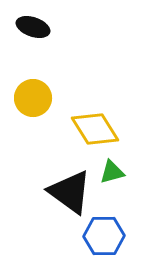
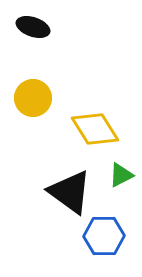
green triangle: moved 9 px right, 3 px down; rotated 12 degrees counterclockwise
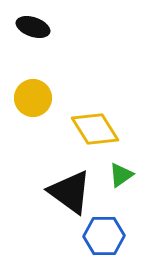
green triangle: rotated 8 degrees counterclockwise
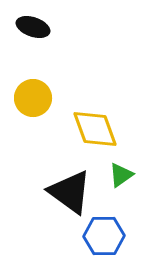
yellow diamond: rotated 12 degrees clockwise
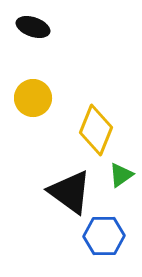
yellow diamond: moved 1 px right, 1 px down; rotated 42 degrees clockwise
